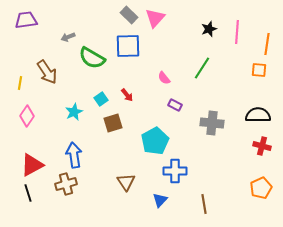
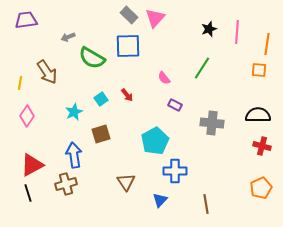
brown square: moved 12 px left, 11 px down
brown line: moved 2 px right
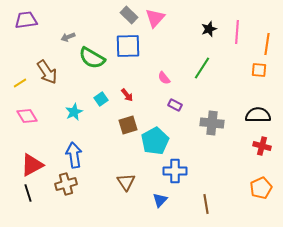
yellow line: rotated 48 degrees clockwise
pink diamond: rotated 65 degrees counterclockwise
brown square: moved 27 px right, 9 px up
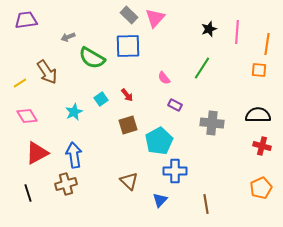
cyan pentagon: moved 4 px right
red triangle: moved 5 px right, 12 px up
brown triangle: moved 3 px right, 1 px up; rotated 12 degrees counterclockwise
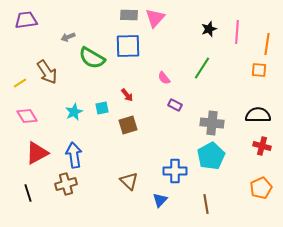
gray rectangle: rotated 42 degrees counterclockwise
cyan square: moved 1 px right, 9 px down; rotated 24 degrees clockwise
cyan pentagon: moved 52 px right, 15 px down
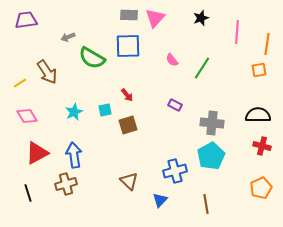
black star: moved 8 px left, 11 px up
orange square: rotated 14 degrees counterclockwise
pink semicircle: moved 8 px right, 18 px up
cyan square: moved 3 px right, 2 px down
blue cross: rotated 15 degrees counterclockwise
